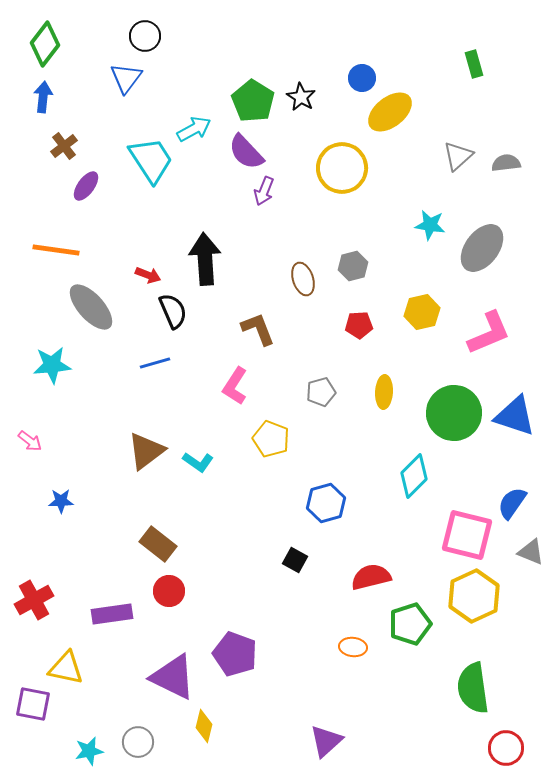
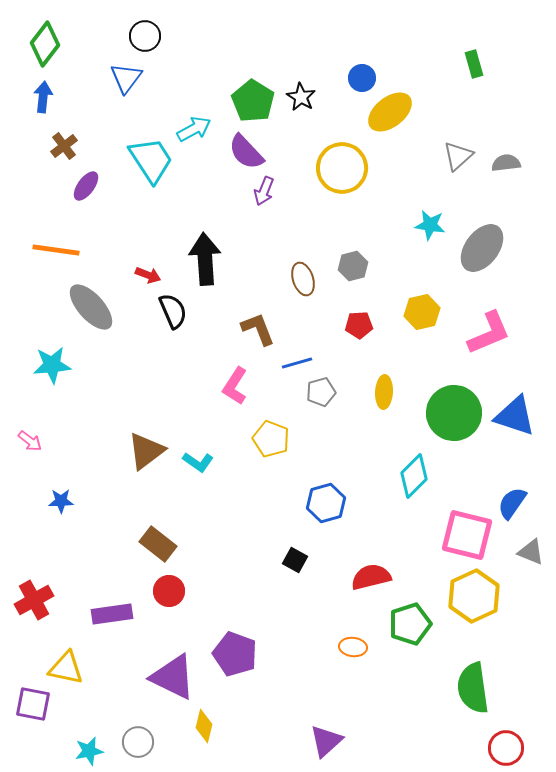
blue line at (155, 363): moved 142 px right
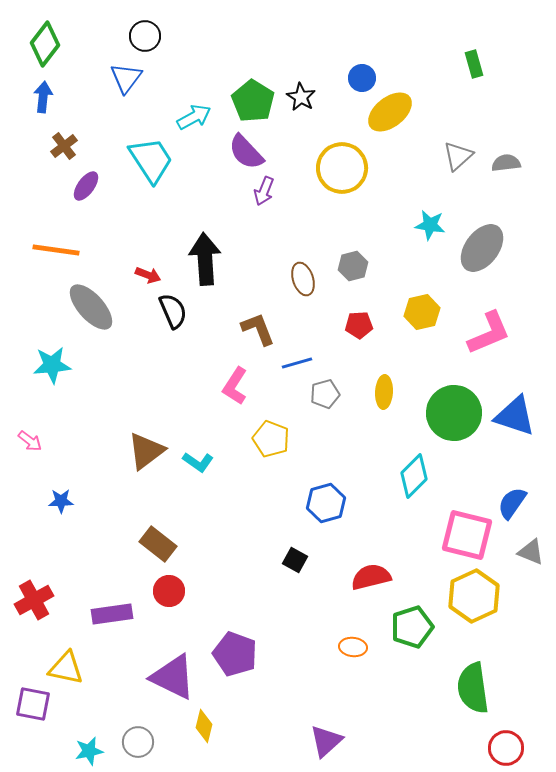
cyan arrow at (194, 129): moved 12 px up
gray pentagon at (321, 392): moved 4 px right, 2 px down
green pentagon at (410, 624): moved 2 px right, 3 px down
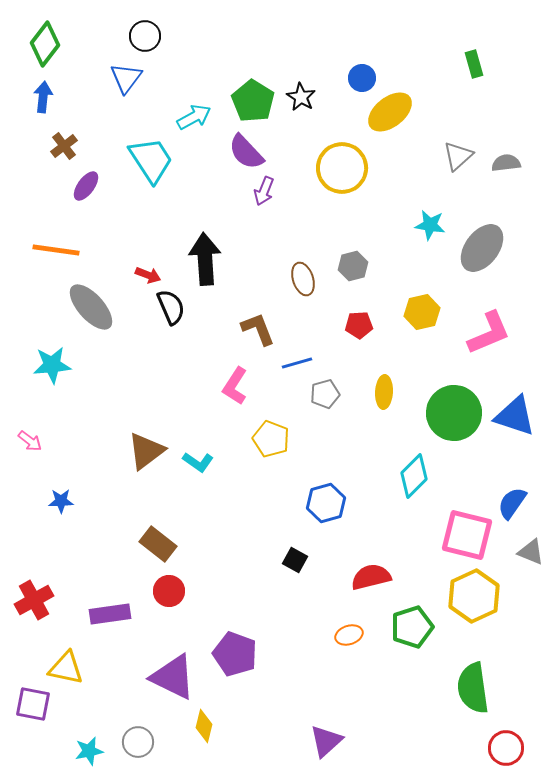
black semicircle at (173, 311): moved 2 px left, 4 px up
purple rectangle at (112, 614): moved 2 px left
orange ellipse at (353, 647): moved 4 px left, 12 px up; rotated 24 degrees counterclockwise
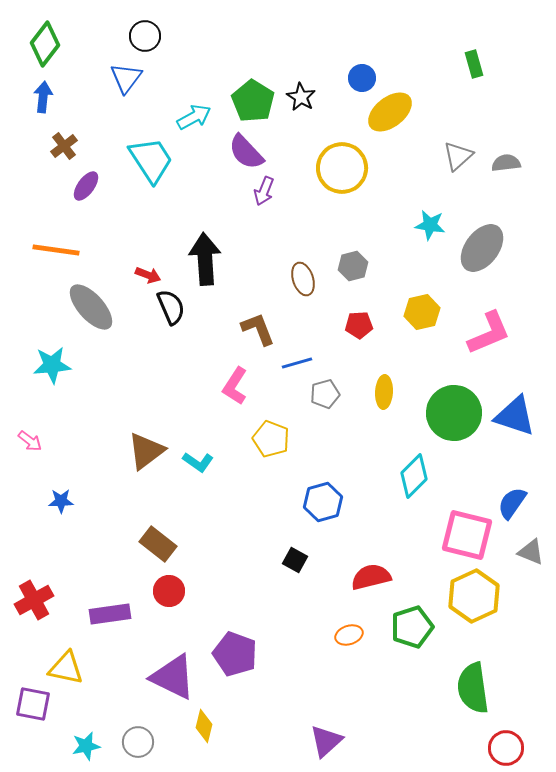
blue hexagon at (326, 503): moved 3 px left, 1 px up
cyan star at (89, 751): moved 3 px left, 5 px up
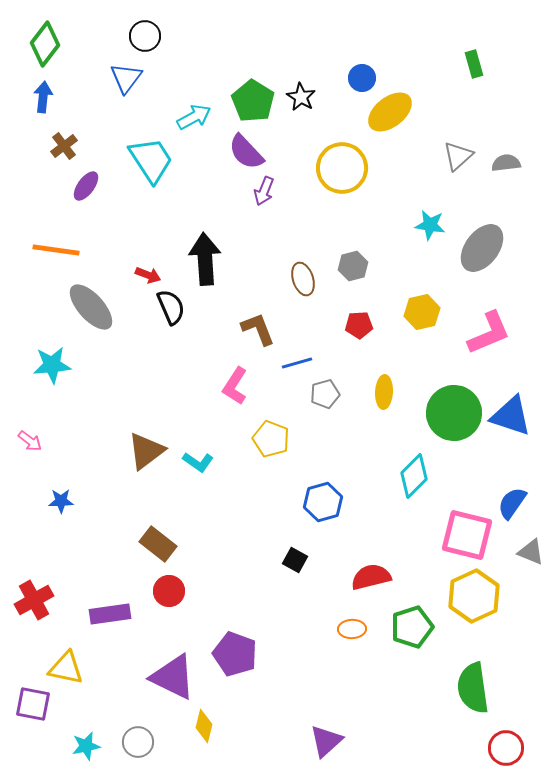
blue triangle at (515, 416): moved 4 px left
orange ellipse at (349, 635): moved 3 px right, 6 px up; rotated 16 degrees clockwise
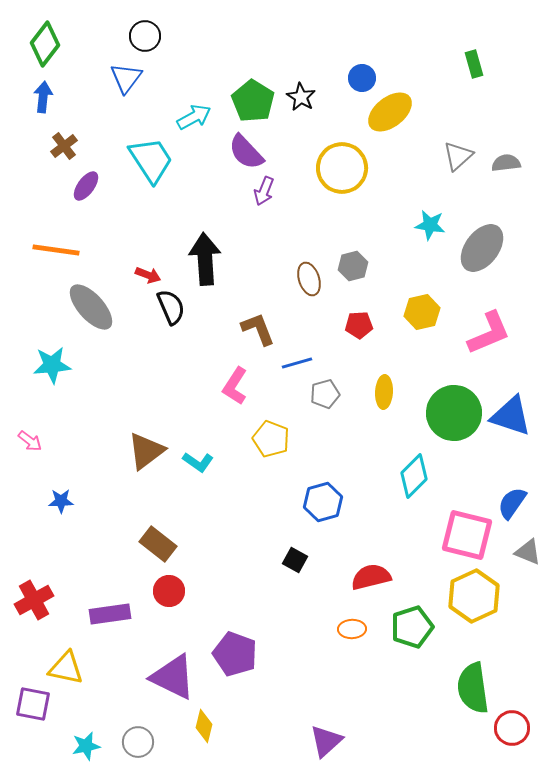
brown ellipse at (303, 279): moved 6 px right
gray triangle at (531, 552): moved 3 px left
red circle at (506, 748): moved 6 px right, 20 px up
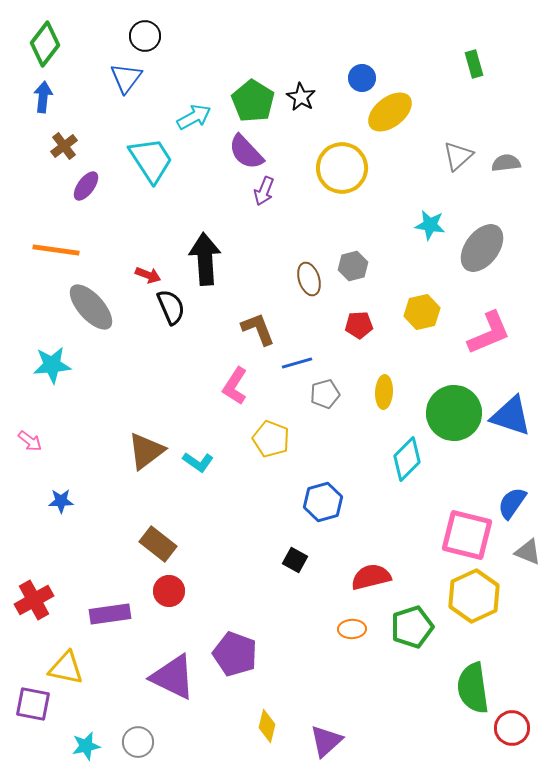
cyan diamond at (414, 476): moved 7 px left, 17 px up
yellow diamond at (204, 726): moved 63 px right
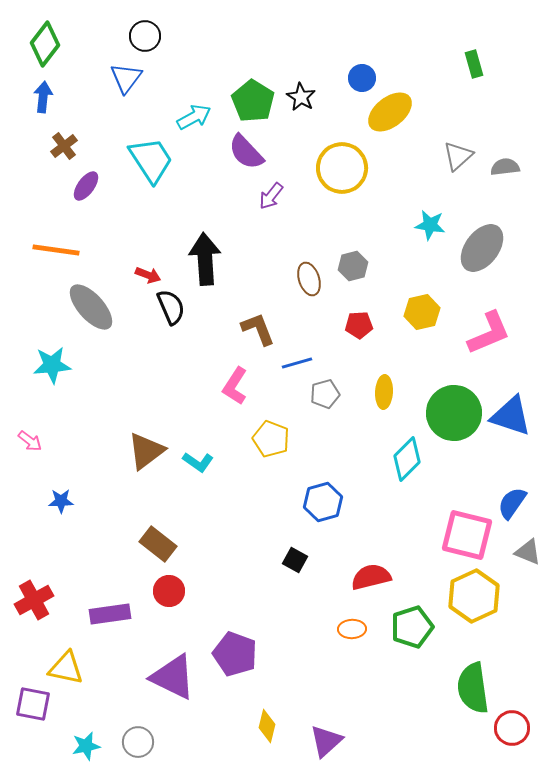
gray semicircle at (506, 163): moved 1 px left, 4 px down
purple arrow at (264, 191): moved 7 px right, 5 px down; rotated 16 degrees clockwise
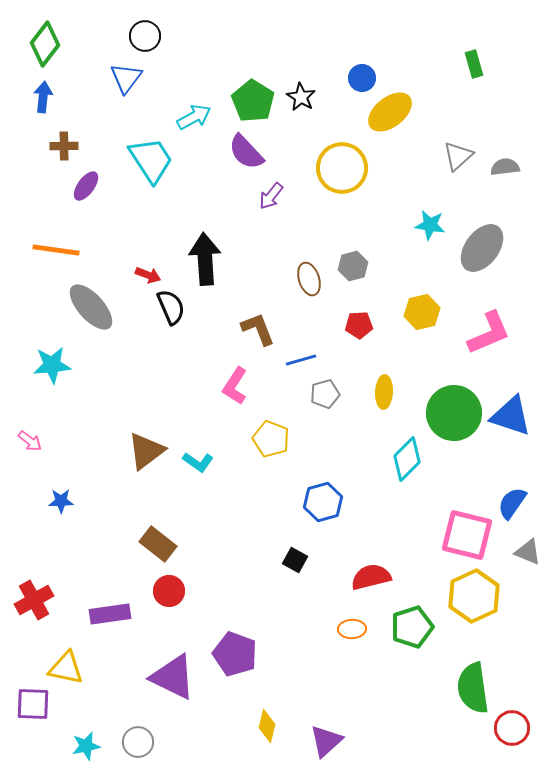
brown cross at (64, 146): rotated 36 degrees clockwise
blue line at (297, 363): moved 4 px right, 3 px up
purple square at (33, 704): rotated 9 degrees counterclockwise
